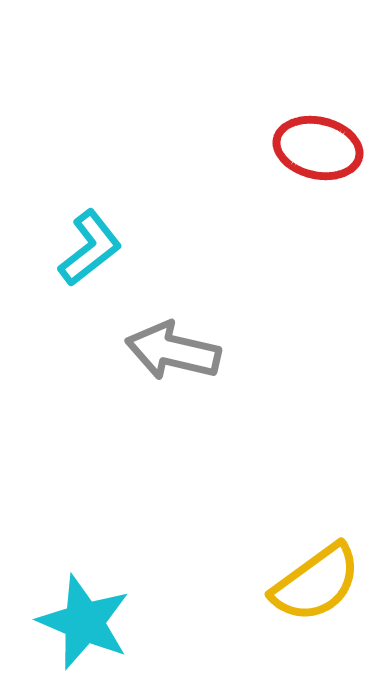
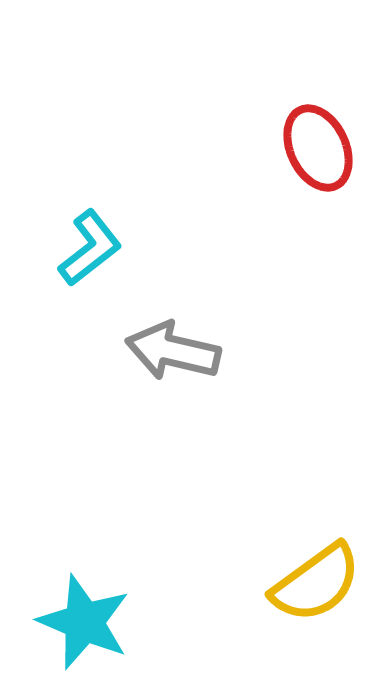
red ellipse: rotated 52 degrees clockwise
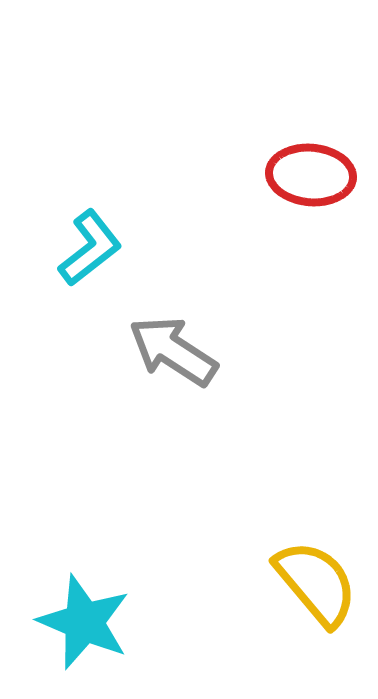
red ellipse: moved 7 px left, 27 px down; rotated 60 degrees counterclockwise
gray arrow: rotated 20 degrees clockwise
yellow semicircle: rotated 94 degrees counterclockwise
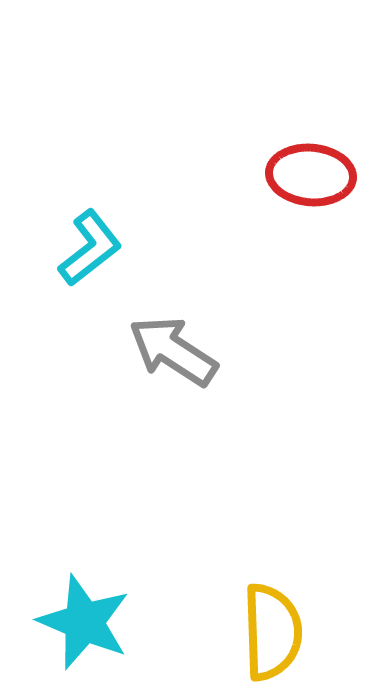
yellow semicircle: moved 44 px left, 49 px down; rotated 38 degrees clockwise
